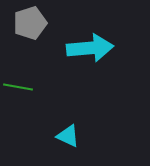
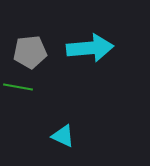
gray pentagon: moved 29 px down; rotated 12 degrees clockwise
cyan triangle: moved 5 px left
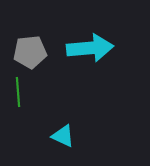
green line: moved 5 px down; rotated 76 degrees clockwise
